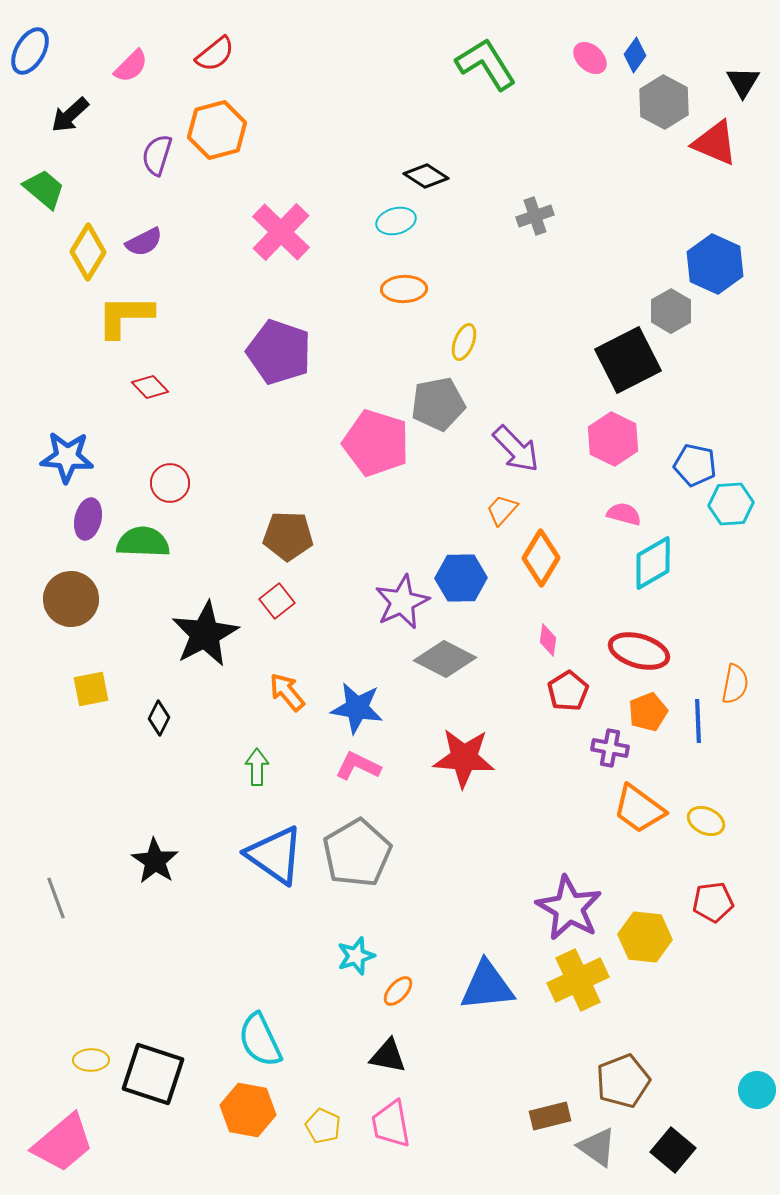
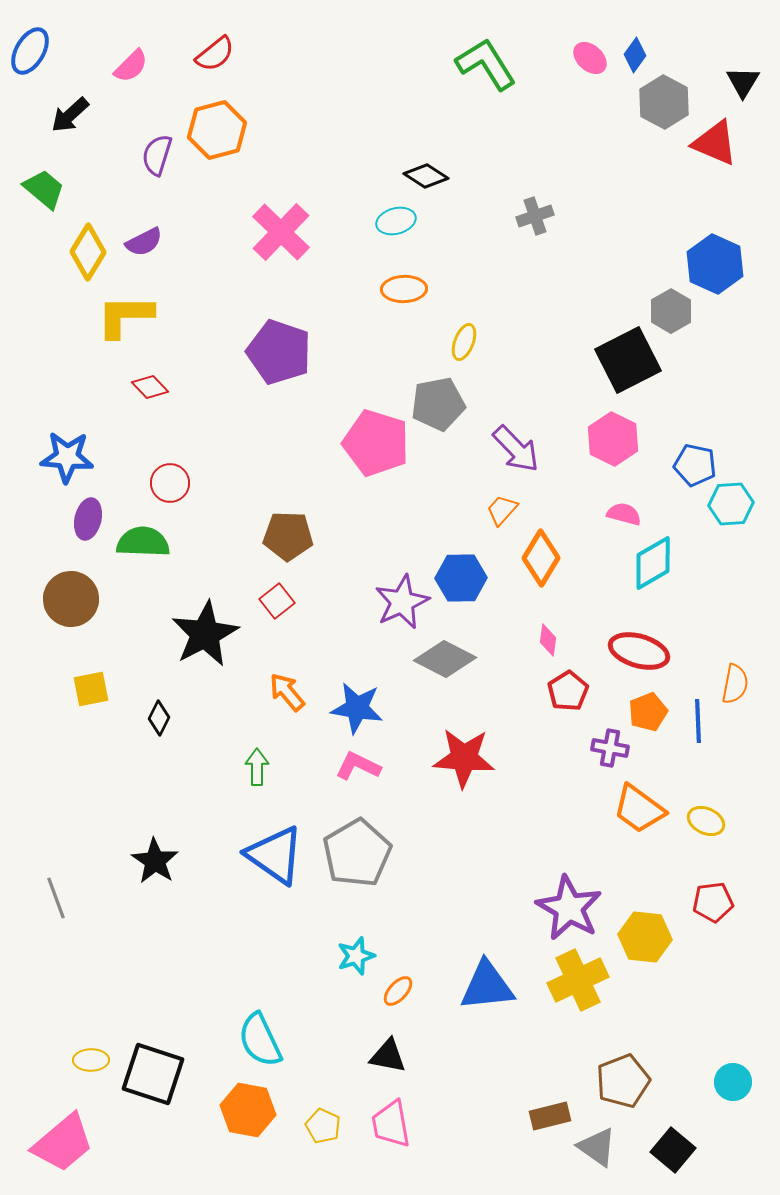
cyan circle at (757, 1090): moved 24 px left, 8 px up
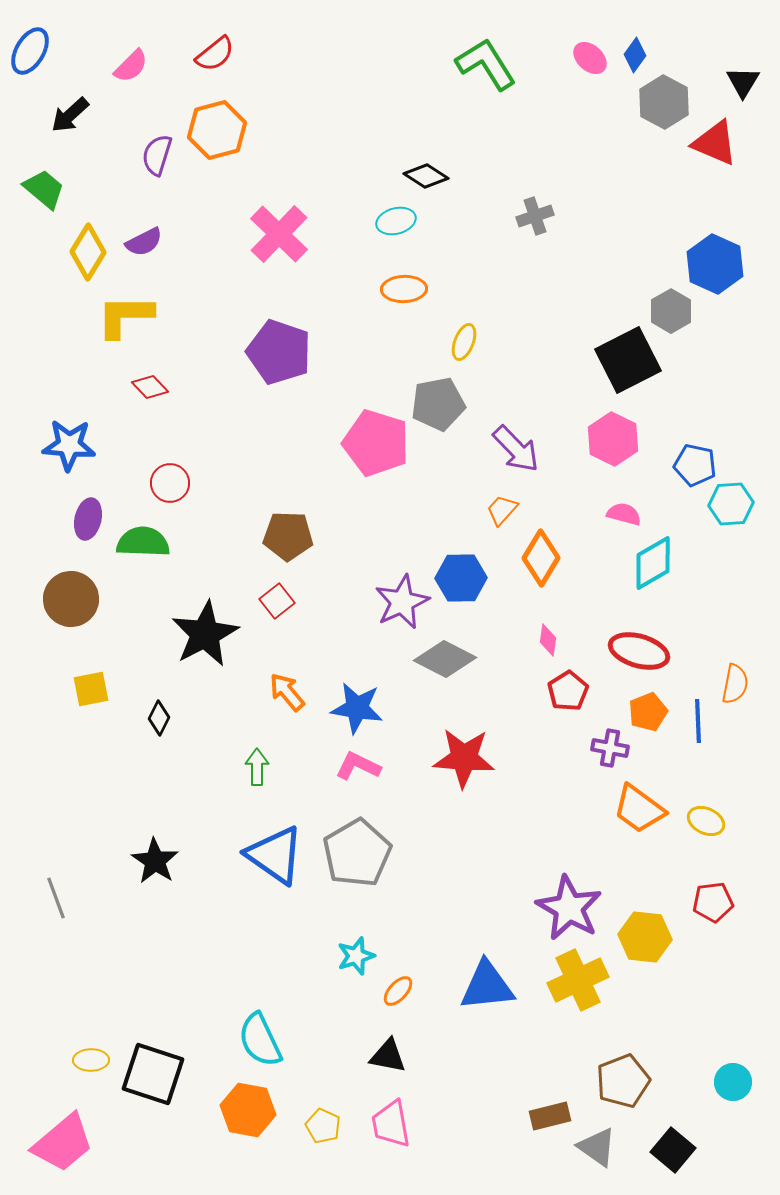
pink cross at (281, 232): moved 2 px left, 2 px down
blue star at (67, 457): moved 2 px right, 12 px up
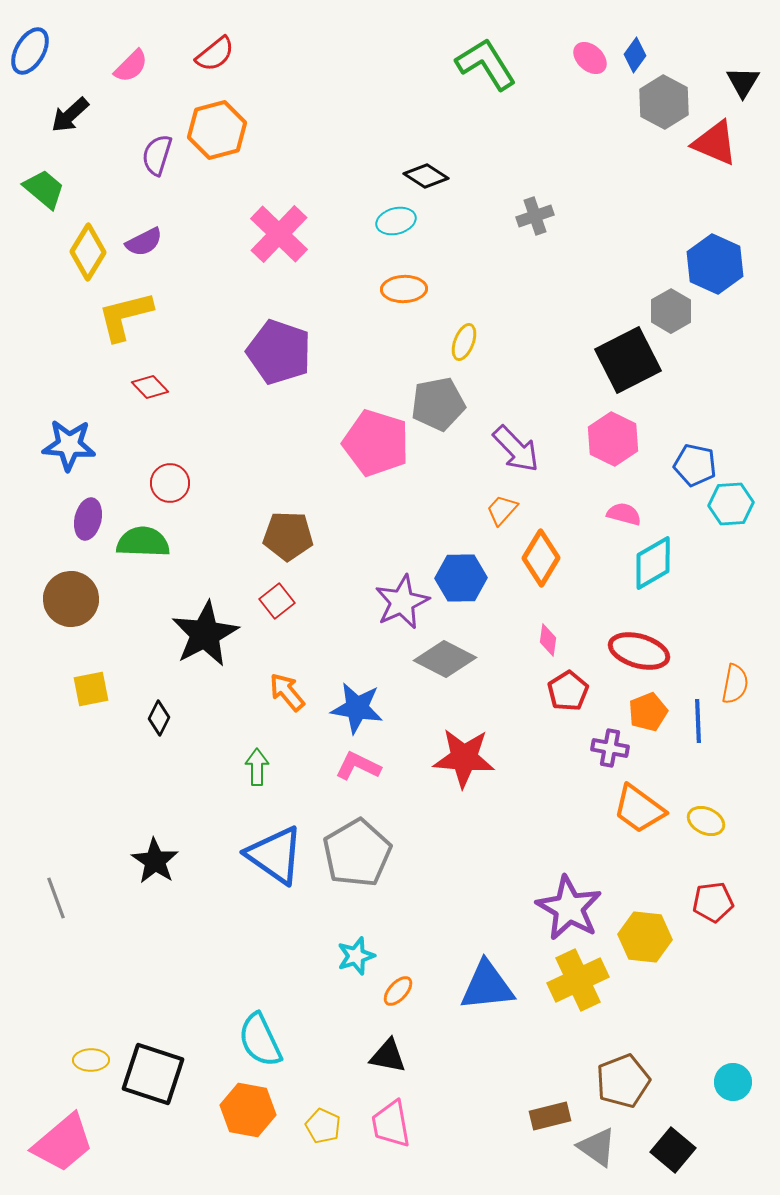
yellow L-shape at (125, 316): rotated 14 degrees counterclockwise
